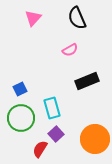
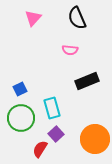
pink semicircle: rotated 35 degrees clockwise
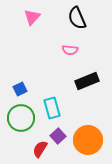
pink triangle: moved 1 px left, 1 px up
purple square: moved 2 px right, 2 px down
orange circle: moved 7 px left, 1 px down
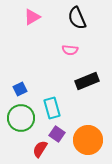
pink triangle: rotated 18 degrees clockwise
purple square: moved 1 px left, 2 px up; rotated 14 degrees counterclockwise
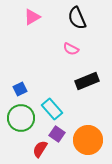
pink semicircle: moved 1 px right, 1 px up; rotated 21 degrees clockwise
cyan rectangle: moved 1 px down; rotated 25 degrees counterclockwise
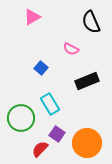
black semicircle: moved 14 px right, 4 px down
blue square: moved 21 px right, 21 px up; rotated 24 degrees counterclockwise
cyan rectangle: moved 2 px left, 5 px up; rotated 10 degrees clockwise
orange circle: moved 1 px left, 3 px down
red semicircle: rotated 12 degrees clockwise
